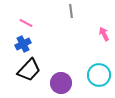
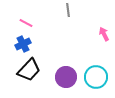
gray line: moved 3 px left, 1 px up
cyan circle: moved 3 px left, 2 px down
purple circle: moved 5 px right, 6 px up
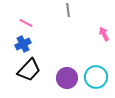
purple circle: moved 1 px right, 1 px down
